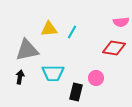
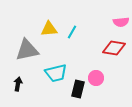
cyan trapezoid: moved 3 px right; rotated 15 degrees counterclockwise
black arrow: moved 2 px left, 7 px down
black rectangle: moved 2 px right, 3 px up
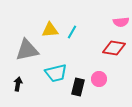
yellow triangle: moved 1 px right, 1 px down
pink circle: moved 3 px right, 1 px down
black rectangle: moved 2 px up
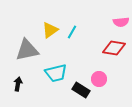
yellow triangle: rotated 30 degrees counterclockwise
black rectangle: moved 3 px right, 3 px down; rotated 72 degrees counterclockwise
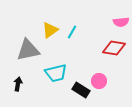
gray triangle: moved 1 px right
pink circle: moved 2 px down
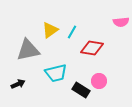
red diamond: moved 22 px left
black arrow: rotated 56 degrees clockwise
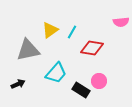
cyan trapezoid: rotated 35 degrees counterclockwise
